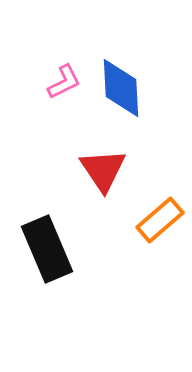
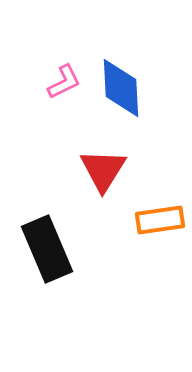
red triangle: rotated 6 degrees clockwise
orange rectangle: rotated 33 degrees clockwise
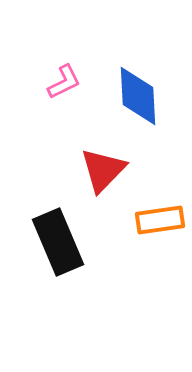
blue diamond: moved 17 px right, 8 px down
red triangle: rotated 12 degrees clockwise
black rectangle: moved 11 px right, 7 px up
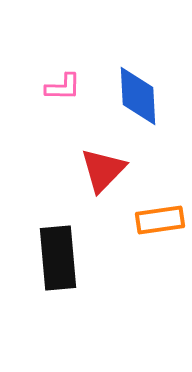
pink L-shape: moved 1 px left, 5 px down; rotated 27 degrees clockwise
black rectangle: moved 16 px down; rotated 18 degrees clockwise
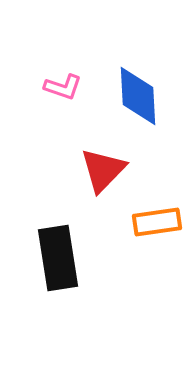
pink L-shape: rotated 18 degrees clockwise
orange rectangle: moved 3 px left, 2 px down
black rectangle: rotated 4 degrees counterclockwise
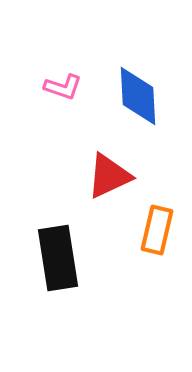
red triangle: moved 6 px right, 6 px down; rotated 21 degrees clockwise
orange rectangle: moved 8 px down; rotated 69 degrees counterclockwise
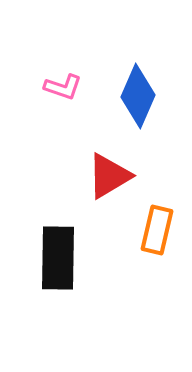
blue diamond: rotated 26 degrees clockwise
red triangle: rotated 6 degrees counterclockwise
black rectangle: rotated 10 degrees clockwise
